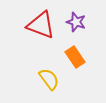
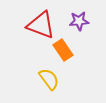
purple star: moved 3 px right, 1 px up; rotated 24 degrees counterclockwise
orange rectangle: moved 12 px left, 7 px up
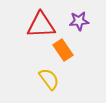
red triangle: rotated 24 degrees counterclockwise
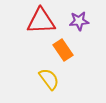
red triangle: moved 4 px up
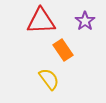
purple star: moved 6 px right; rotated 30 degrees counterclockwise
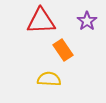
purple star: moved 2 px right
yellow semicircle: rotated 50 degrees counterclockwise
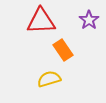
purple star: moved 2 px right, 1 px up
yellow semicircle: rotated 20 degrees counterclockwise
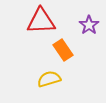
purple star: moved 5 px down
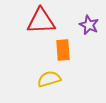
purple star: rotated 12 degrees counterclockwise
orange rectangle: rotated 30 degrees clockwise
